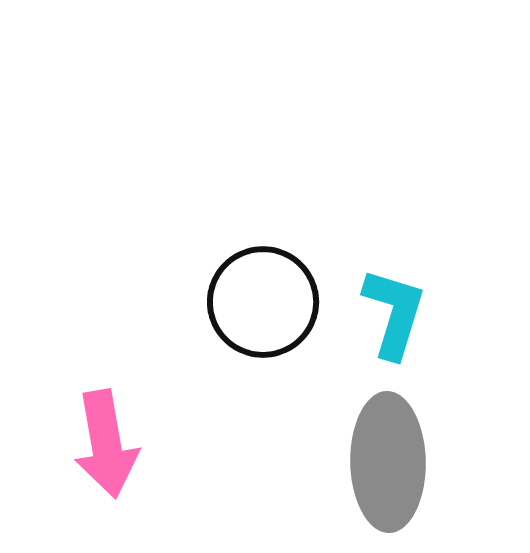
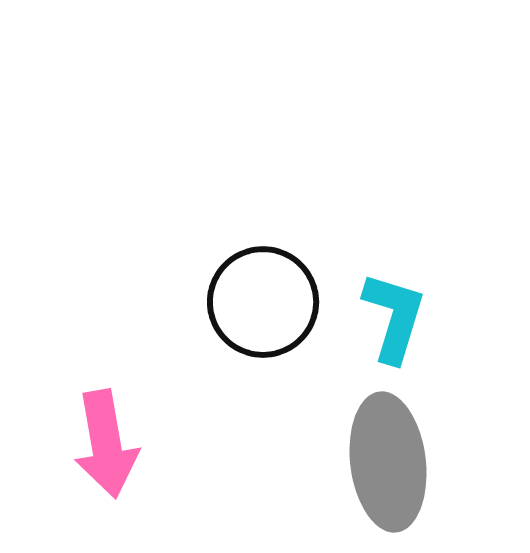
cyan L-shape: moved 4 px down
gray ellipse: rotated 6 degrees counterclockwise
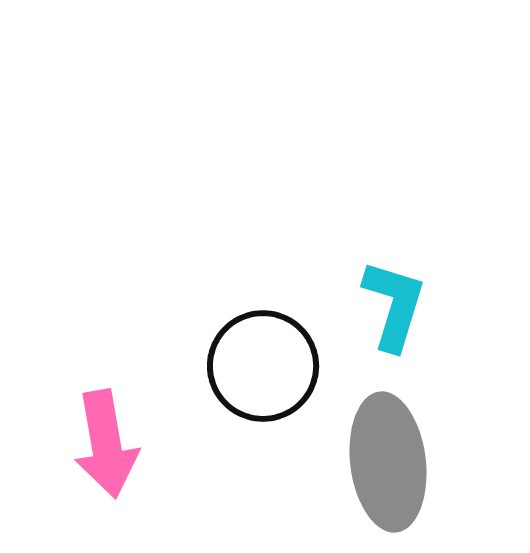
black circle: moved 64 px down
cyan L-shape: moved 12 px up
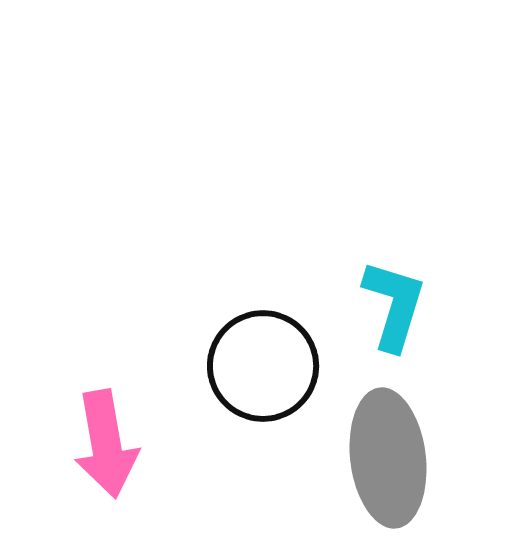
gray ellipse: moved 4 px up
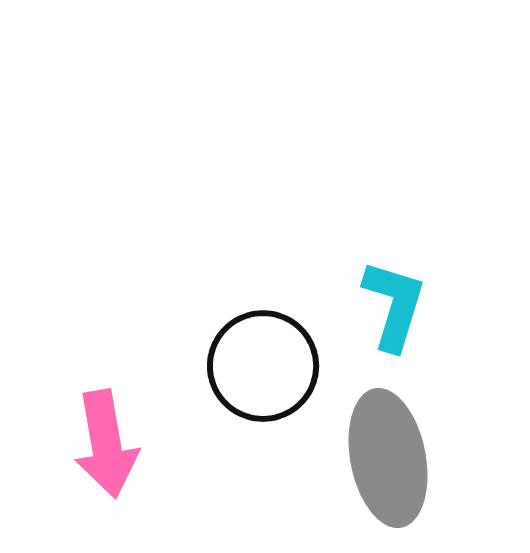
gray ellipse: rotated 4 degrees counterclockwise
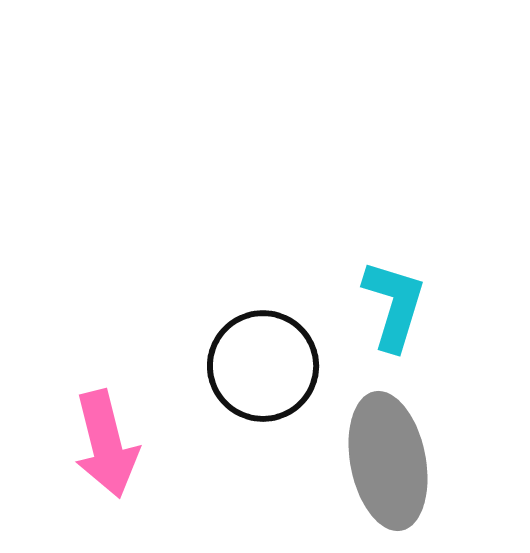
pink arrow: rotated 4 degrees counterclockwise
gray ellipse: moved 3 px down
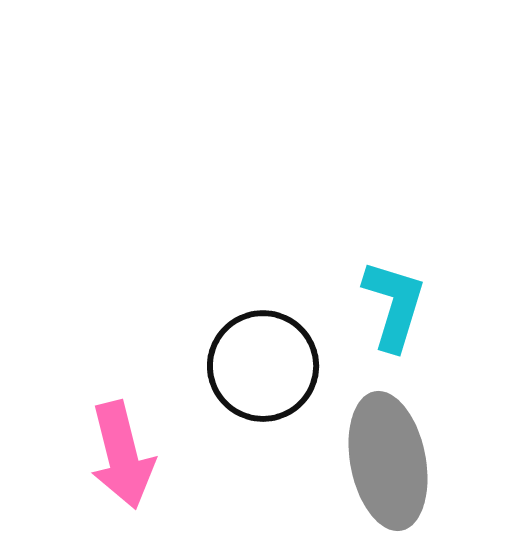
pink arrow: moved 16 px right, 11 px down
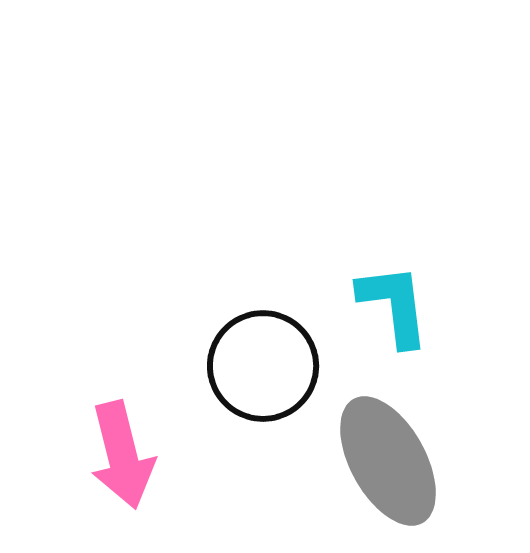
cyan L-shape: rotated 24 degrees counterclockwise
gray ellipse: rotated 18 degrees counterclockwise
